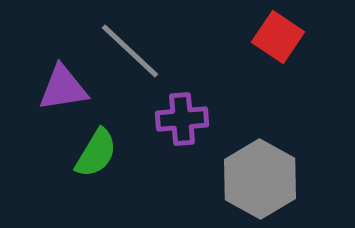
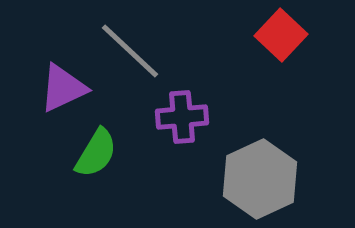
red square: moved 3 px right, 2 px up; rotated 9 degrees clockwise
purple triangle: rotated 16 degrees counterclockwise
purple cross: moved 2 px up
gray hexagon: rotated 6 degrees clockwise
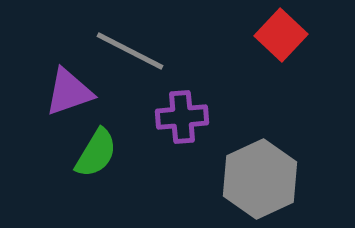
gray line: rotated 16 degrees counterclockwise
purple triangle: moved 6 px right, 4 px down; rotated 6 degrees clockwise
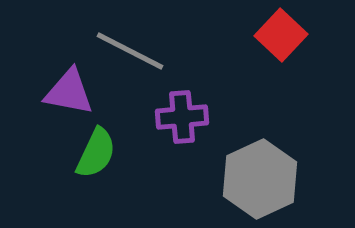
purple triangle: rotated 30 degrees clockwise
green semicircle: rotated 6 degrees counterclockwise
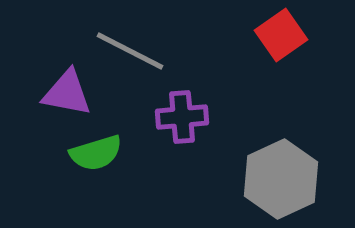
red square: rotated 12 degrees clockwise
purple triangle: moved 2 px left, 1 px down
green semicircle: rotated 48 degrees clockwise
gray hexagon: moved 21 px right
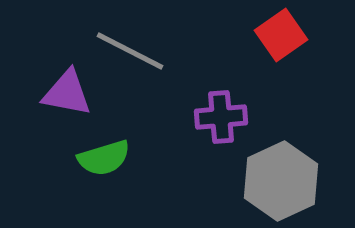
purple cross: moved 39 px right
green semicircle: moved 8 px right, 5 px down
gray hexagon: moved 2 px down
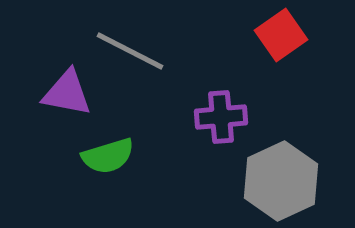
green semicircle: moved 4 px right, 2 px up
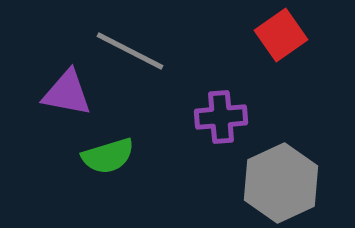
gray hexagon: moved 2 px down
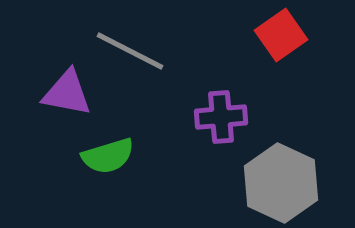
gray hexagon: rotated 10 degrees counterclockwise
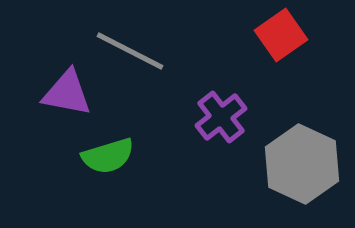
purple cross: rotated 33 degrees counterclockwise
gray hexagon: moved 21 px right, 19 px up
